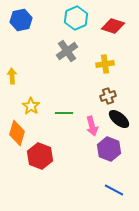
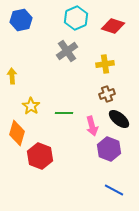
brown cross: moved 1 px left, 2 px up
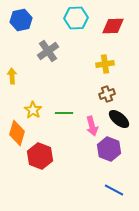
cyan hexagon: rotated 20 degrees clockwise
red diamond: rotated 20 degrees counterclockwise
gray cross: moved 19 px left
yellow star: moved 2 px right, 4 px down
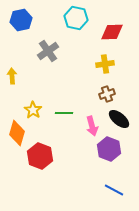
cyan hexagon: rotated 15 degrees clockwise
red diamond: moved 1 px left, 6 px down
